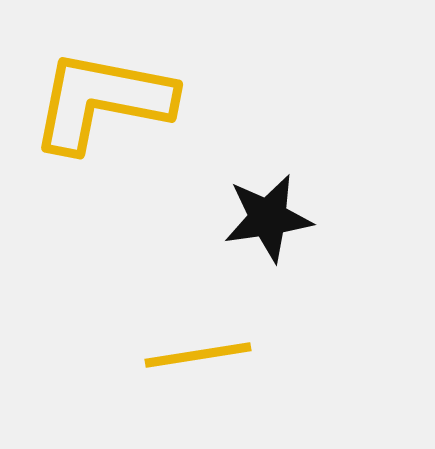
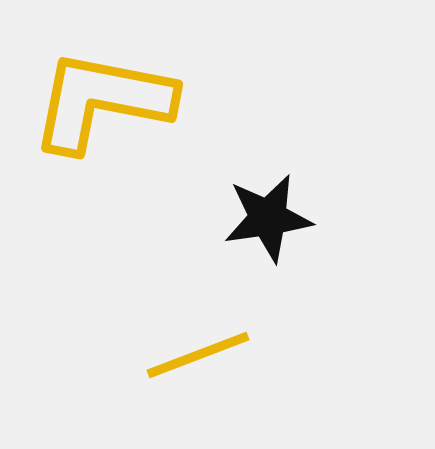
yellow line: rotated 12 degrees counterclockwise
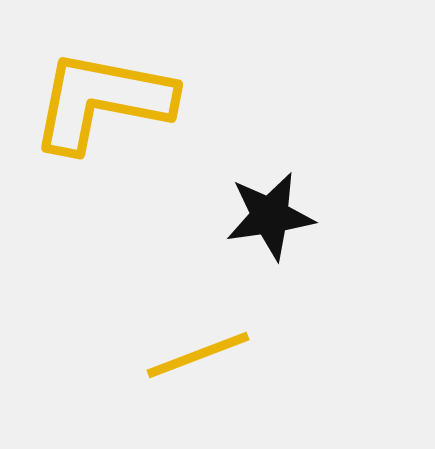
black star: moved 2 px right, 2 px up
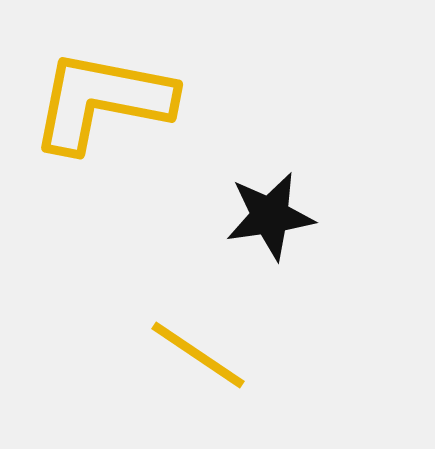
yellow line: rotated 55 degrees clockwise
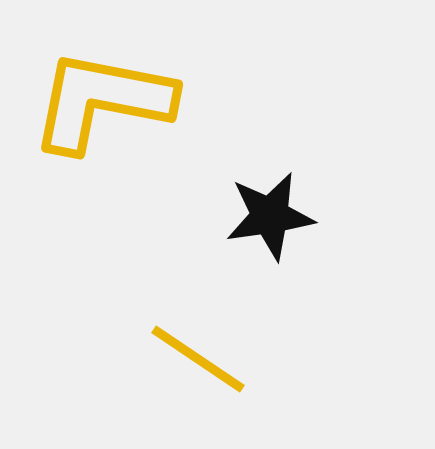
yellow line: moved 4 px down
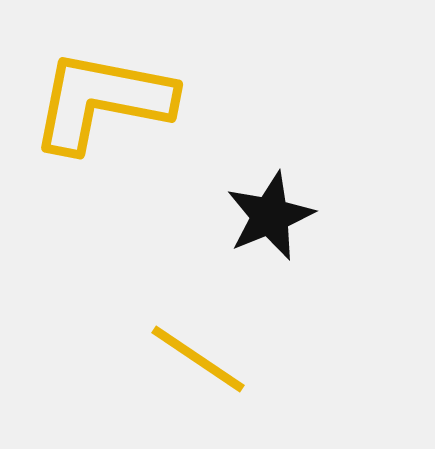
black star: rotated 14 degrees counterclockwise
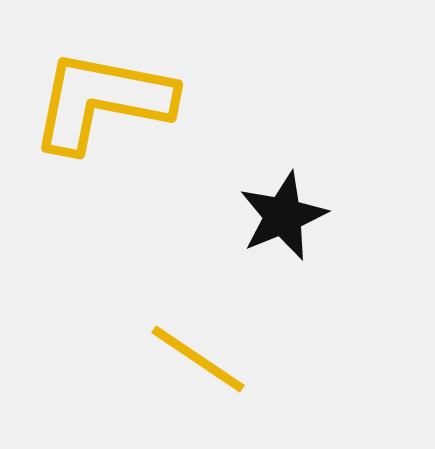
black star: moved 13 px right
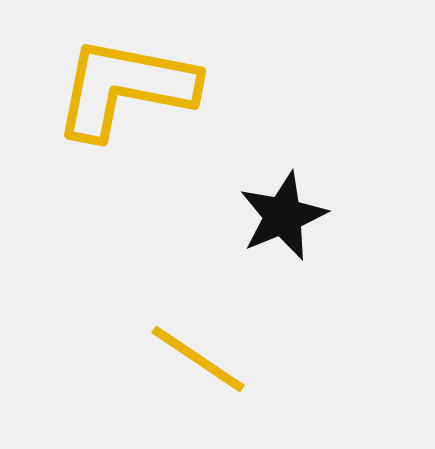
yellow L-shape: moved 23 px right, 13 px up
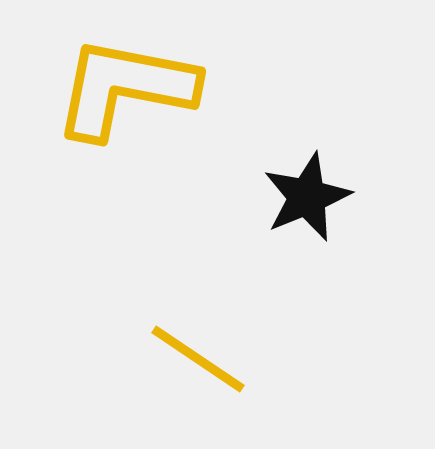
black star: moved 24 px right, 19 px up
